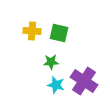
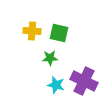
green star: moved 1 px left, 4 px up
purple cross: rotated 8 degrees counterclockwise
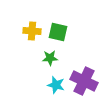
green square: moved 1 px left, 1 px up
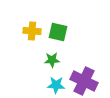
green star: moved 2 px right, 2 px down
cyan star: rotated 12 degrees counterclockwise
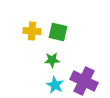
cyan star: moved 1 px left; rotated 24 degrees clockwise
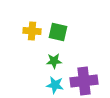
green star: moved 2 px right, 1 px down
purple cross: rotated 32 degrees counterclockwise
cyan star: rotated 18 degrees counterclockwise
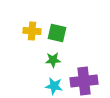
green square: moved 1 px left, 1 px down
green star: moved 1 px left, 1 px up
cyan star: moved 1 px left, 1 px down
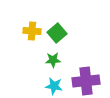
green square: rotated 36 degrees clockwise
purple cross: moved 2 px right
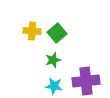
green star: rotated 14 degrees counterclockwise
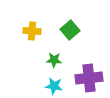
green square: moved 13 px right, 3 px up
green star: moved 1 px right; rotated 21 degrees clockwise
purple cross: moved 3 px right, 3 px up
